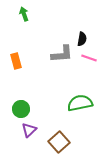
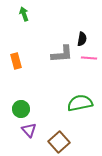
pink line: rotated 14 degrees counterclockwise
purple triangle: rotated 28 degrees counterclockwise
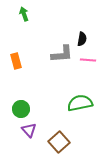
pink line: moved 1 px left, 2 px down
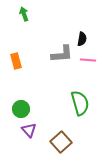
green semicircle: rotated 85 degrees clockwise
brown square: moved 2 px right
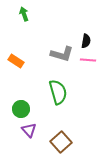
black semicircle: moved 4 px right, 2 px down
gray L-shape: rotated 20 degrees clockwise
orange rectangle: rotated 42 degrees counterclockwise
green semicircle: moved 22 px left, 11 px up
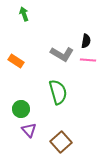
gray L-shape: rotated 15 degrees clockwise
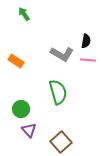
green arrow: rotated 16 degrees counterclockwise
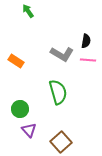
green arrow: moved 4 px right, 3 px up
green circle: moved 1 px left
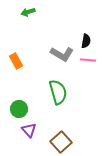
green arrow: moved 1 px down; rotated 72 degrees counterclockwise
orange rectangle: rotated 28 degrees clockwise
green circle: moved 1 px left
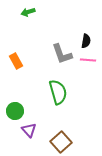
gray L-shape: rotated 40 degrees clockwise
green circle: moved 4 px left, 2 px down
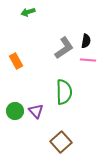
gray L-shape: moved 2 px right, 6 px up; rotated 105 degrees counterclockwise
green semicircle: moved 6 px right; rotated 15 degrees clockwise
purple triangle: moved 7 px right, 19 px up
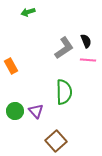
black semicircle: rotated 32 degrees counterclockwise
orange rectangle: moved 5 px left, 5 px down
brown square: moved 5 px left, 1 px up
